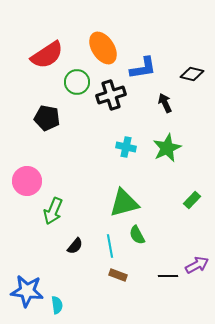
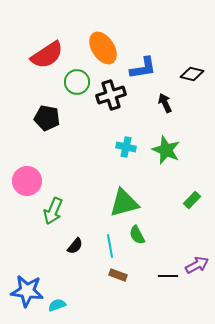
green star: moved 1 px left, 2 px down; rotated 24 degrees counterclockwise
cyan semicircle: rotated 102 degrees counterclockwise
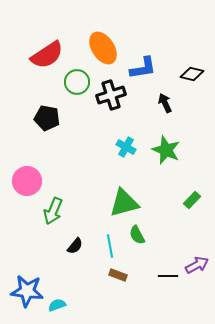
cyan cross: rotated 18 degrees clockwise
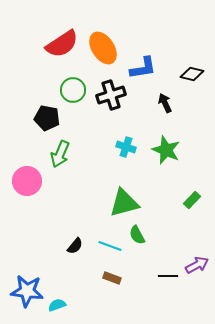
red semicircle: moved 15 px right, 11 px up
green circle: moved 4 px left, 8 px down
cyan cross: rotated 12 degrees counterclockwise
green arrow: moved 7 px right, 57 px up
cyan line: rotated 60 degrees counterclockwise
brown rectangle: moved 6 px left, 3 px down
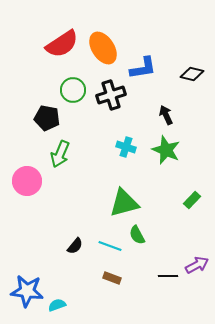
black arrow: moved 1 px right, 12 px down
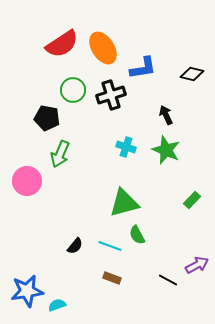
black line: moved 4 px down; rotated 30 degrees clockwise
blue star: rotated 16 degrees counterclockwise
